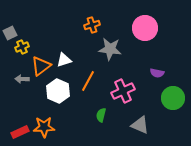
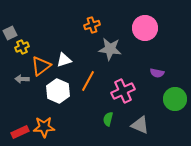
green circle: moved 2 px right, 1 px down
green semicircle: moved 7 px right, 4 px down
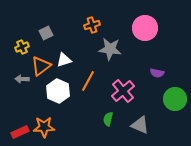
gray square: moved 36 px right
pink cross: rotated 15 degrees counterclockwise
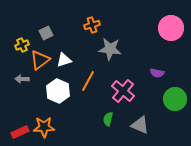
pink circle: moved 26 px right
yellow cross: moved 2 px up
orange triangle: moved 1 px left, 6 px up
pink cross: rotated 10 degrees counterclockwise
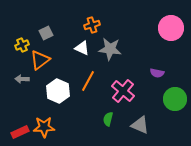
white triangle: moved 18 px right, 12 px up; rotated 42 degrees clockwise
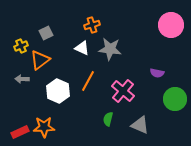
pink circle: moved 3 px up
yellow cross: moved 1 px left, 1 px down
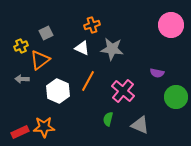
gray star: moved 2 px right
green circle: moved 1 px right, 2 px up
